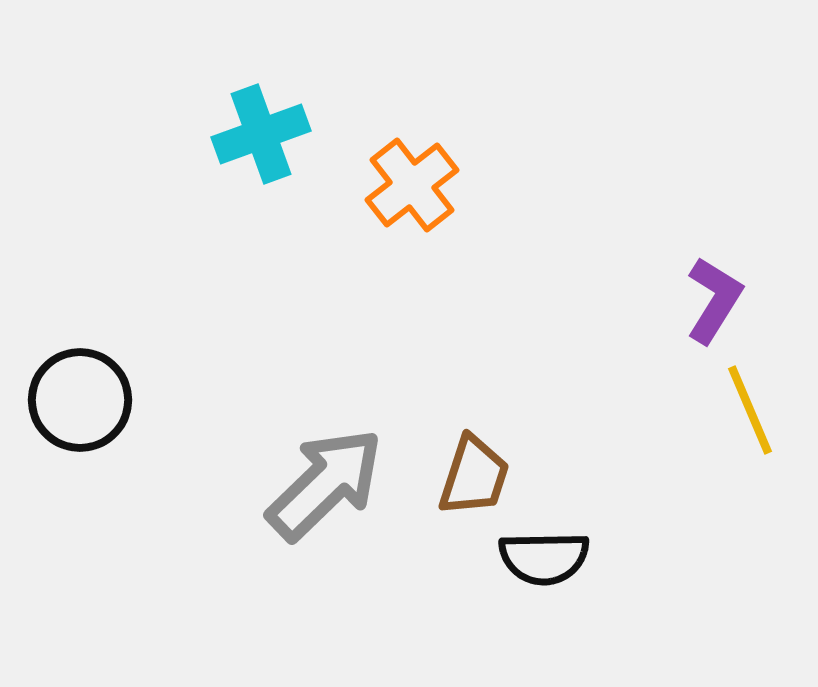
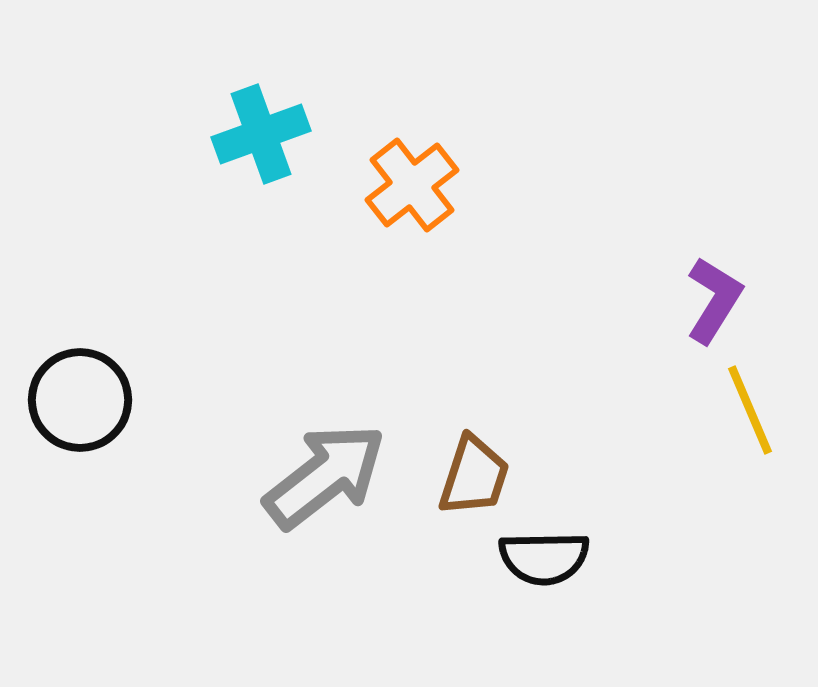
gray arrow: moved 8 px up; rotated 6 degrees clockwise
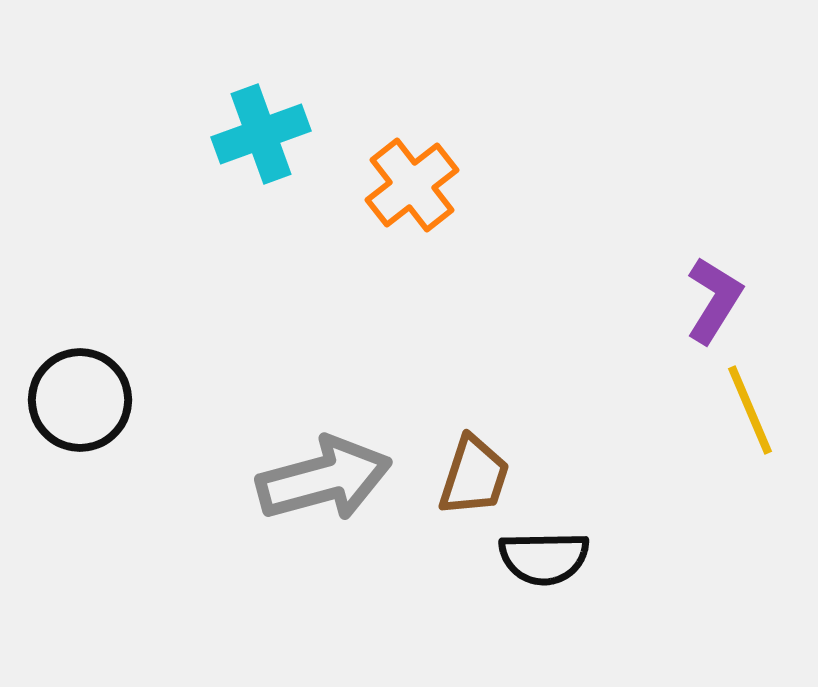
gray arrow: moved 1 px left, 3 px down; rotated 23 degrees clockwise
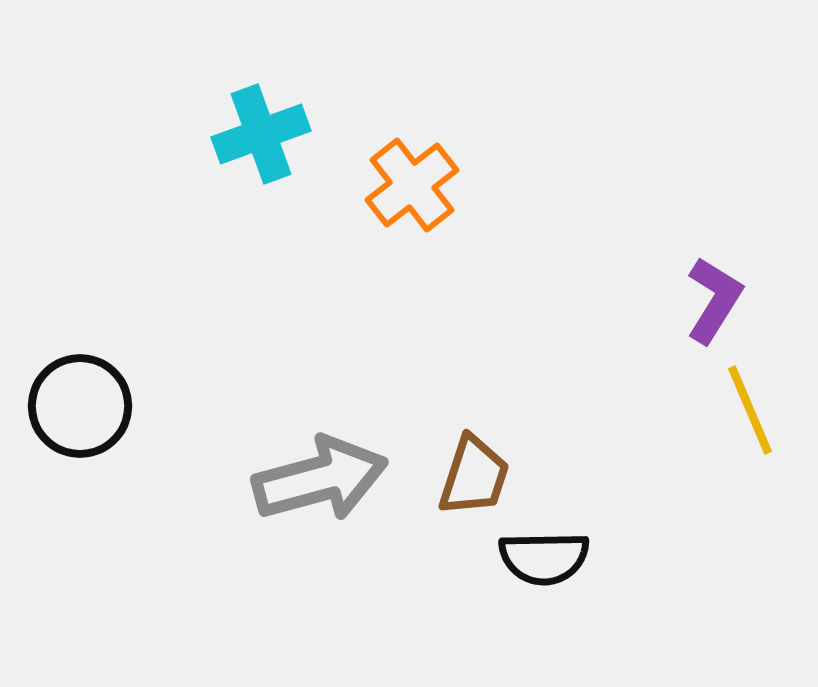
black circle: moved 6 px down
gray arrow: moved 4 px left
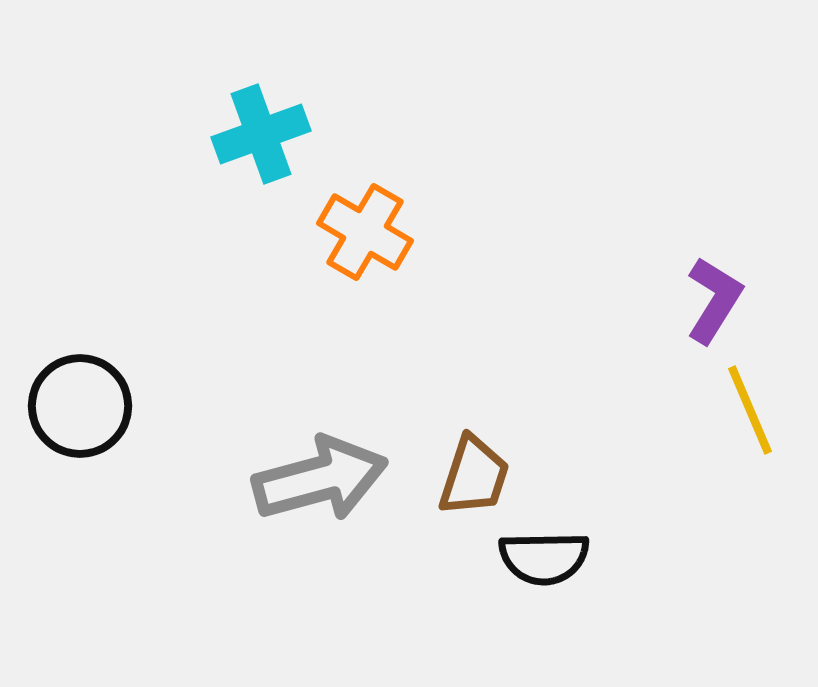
orange cross: moved 47 px left, 47 px down; rotated 22 degrees counterclockwise
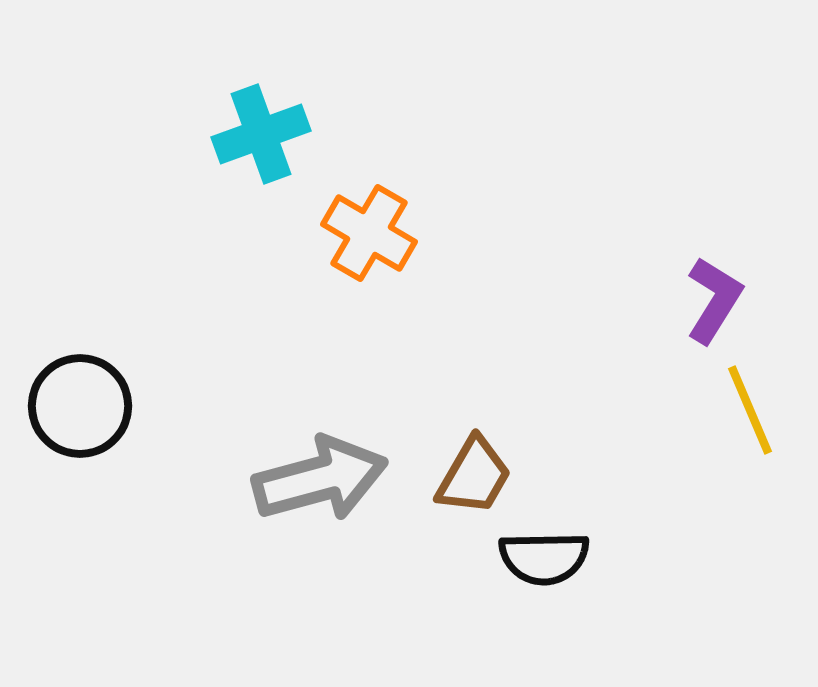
orange cross: moved 4 px right, 1 px down
brown trapezoid: rotated 12 degrees clockwise
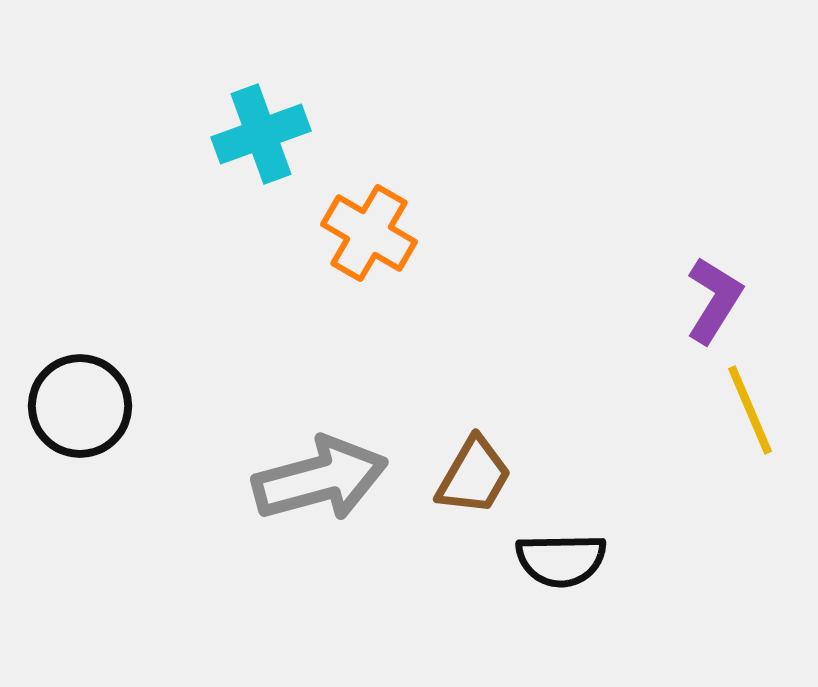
black semicircle: moved 17 px right, 2 px down
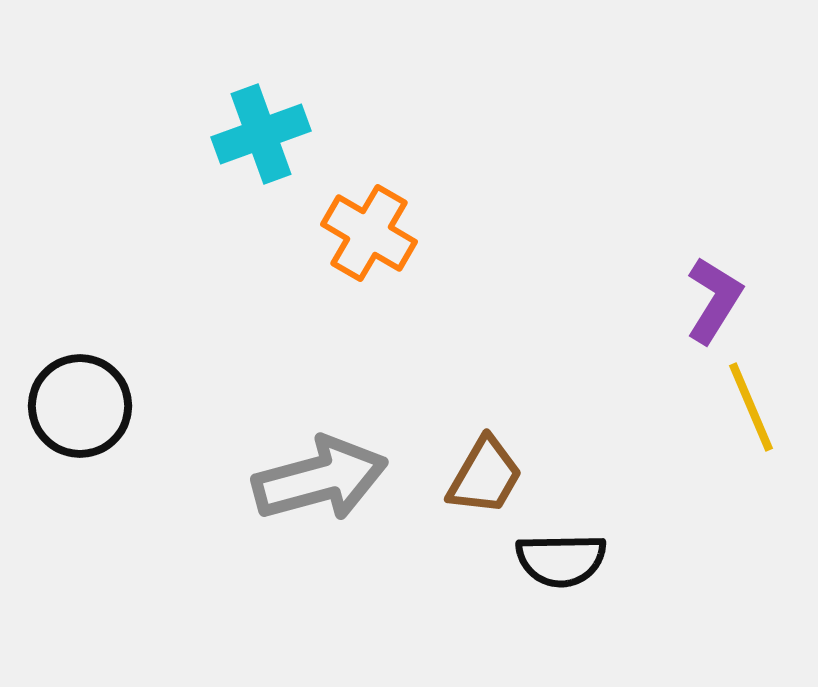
yellow line: moved 1 px right, 3 px up
brown trapezoid: moved 11 px right
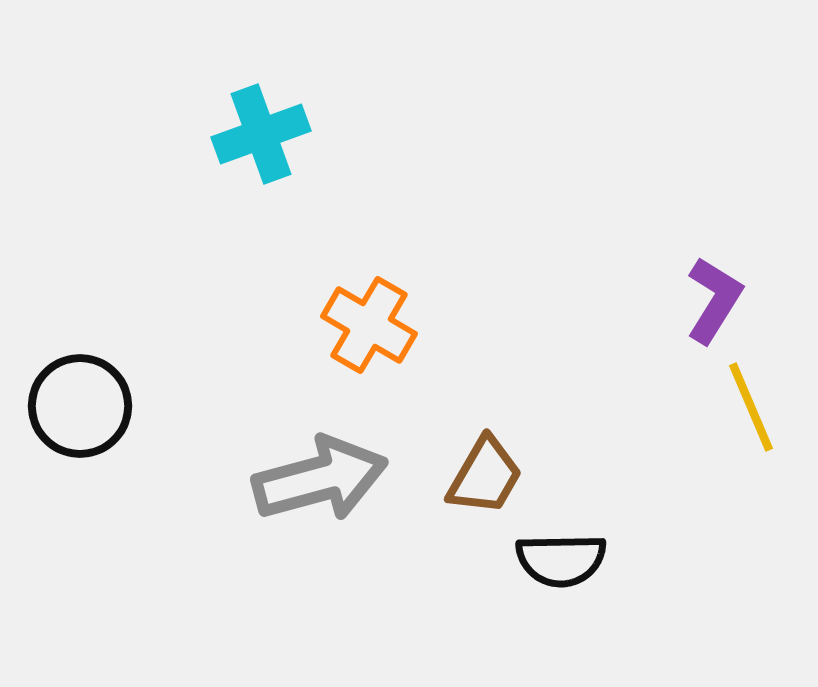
orange cross: moved 92 px down
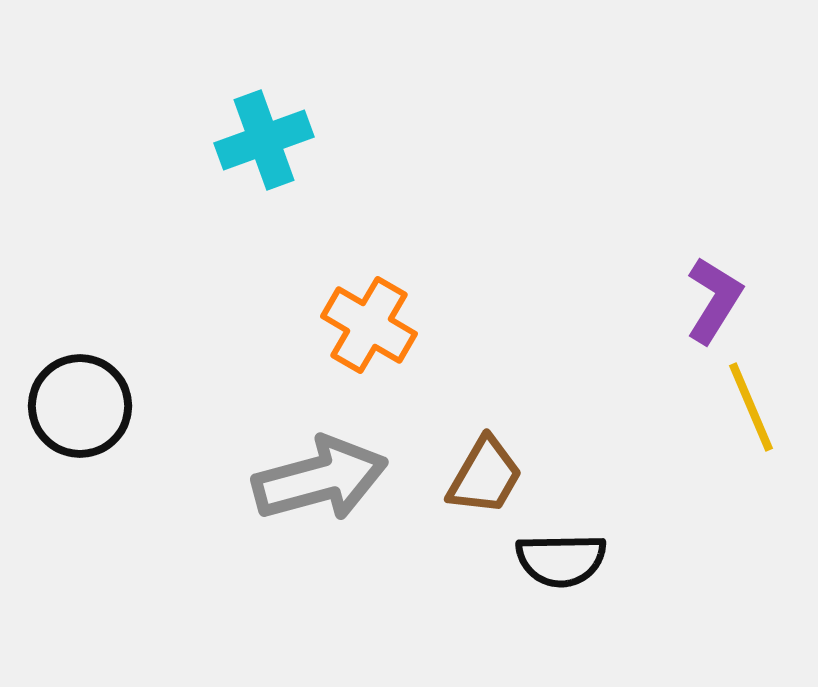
cyan cross: moved 3 px right, 6 px down
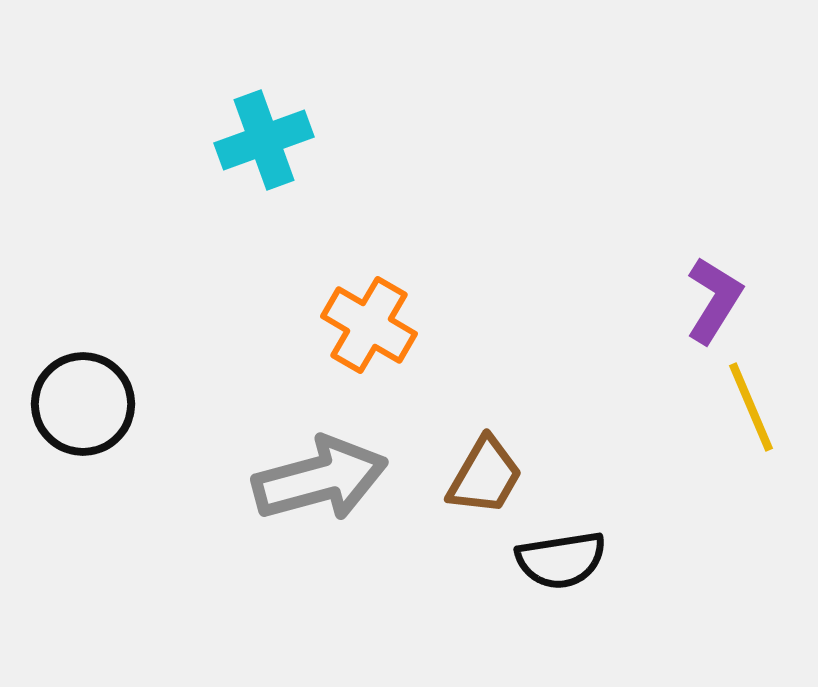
black circle: moved 3 px right, 2 px up
black semicircle: rotated 8 degrees counterclockwise
